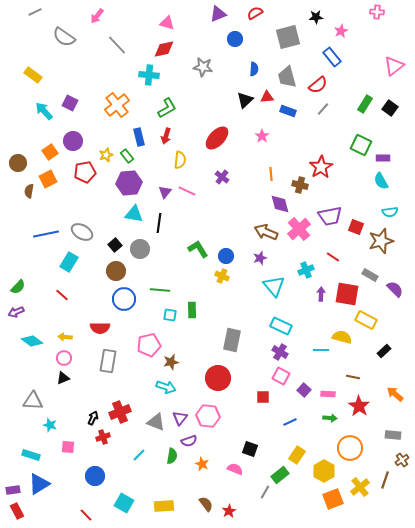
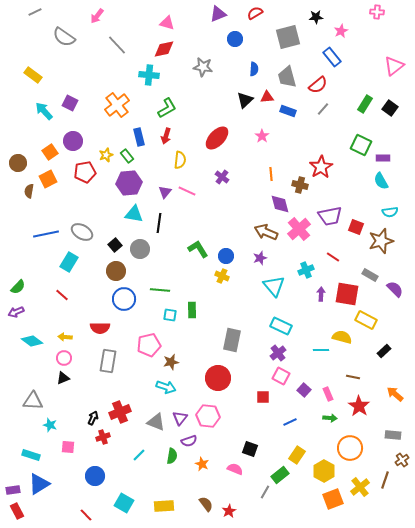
purple cross at (280, 352): moved 2 px left, 1 px down; rotated 21 degrees clockwise
pink rectangle at (328, 394): rotated 64 degrees clockwise
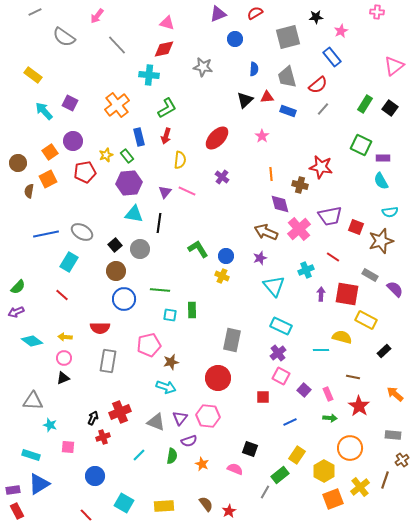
red star at (321, 167): rotated 30 degrees counterclockwise
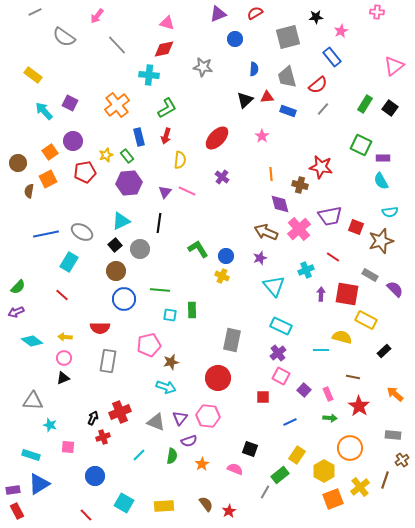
cyan triangle at (134, 214): moved 13 px left, 7 px down; rotated 36 degrees counterclockwise
orange star at (202, 464): rotated 16 degrees clockwise
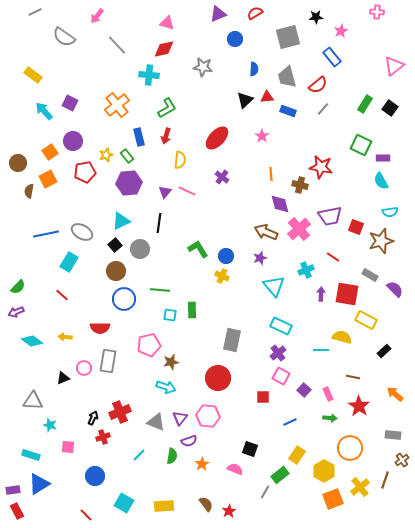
pink circle at (64, 358): moved 20 px right, 10 px down
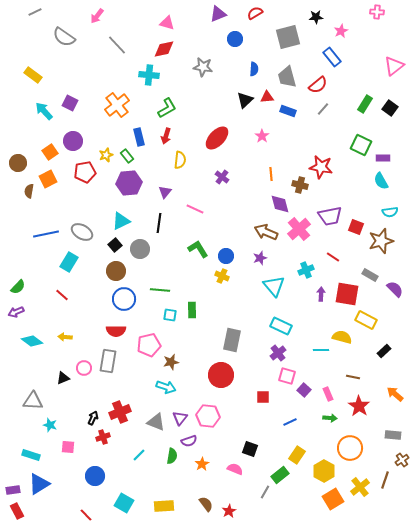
pink line at (187, 191): moved 8 px right, 18 px down
red semicircle at (100, 328): moved 16 px right, 3 px down
pink square at (281, 376): moved 6 px right; rotated 12 degrees counterclockwise
red circle at (218, 378): moved 3 px right, 3 px up
orange square at (333, 499): rotated 10 degrees counterclockwise
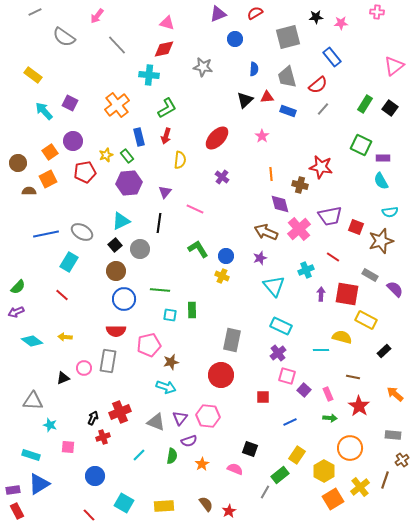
pink star at (341, 31): moved 8 px up; rotated 24 degrees clockwise
brown semicircle at (29, 191): rotated 80 degrees clockwise
red line at (86, 515): moved 3 px right
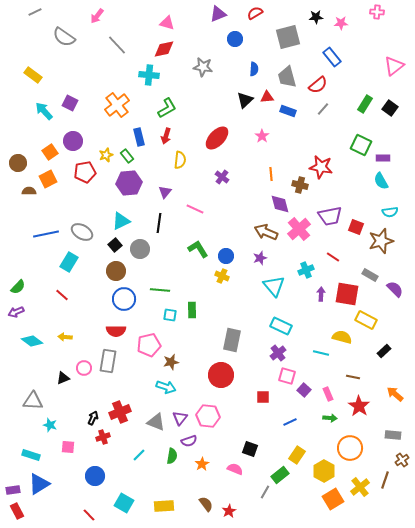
cyan line at (321, 350): moved 3 px down; rotated 14 degrees clockwise
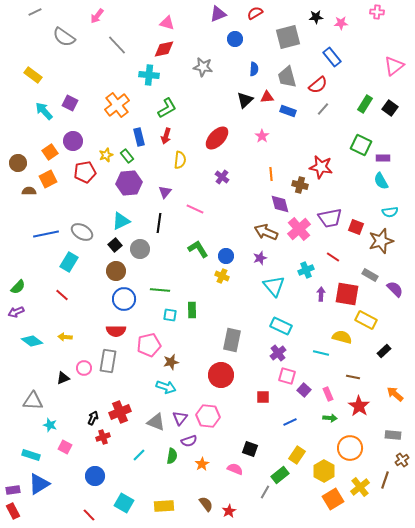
purple trapezoid at (330, 216): moved 2 px down
pink square at (68, 447): moved 3 px left; rotated 24 degrees clockwise
red rectangle at (17, 511): moved 4 px left
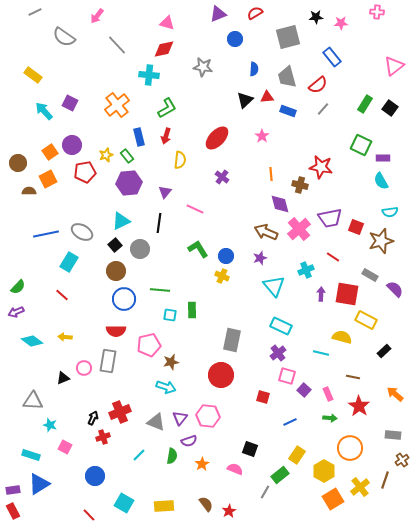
purple circle at (73, 141): moved 1 px left, 4 px down
red square at (263, 397): rotated 16 degrees clockwise
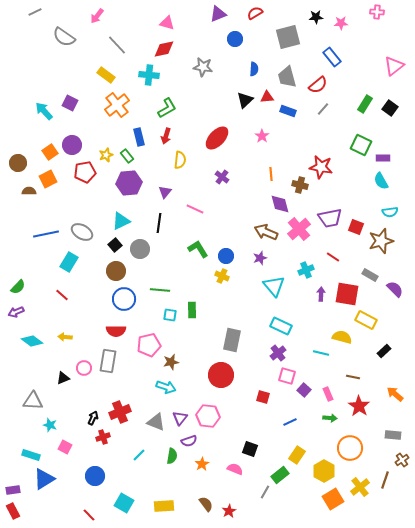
yellow rectangle at (33, 75): moved 73 px right
blue triangle at (39, 484): moved 5 px right, 5 px up
